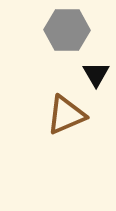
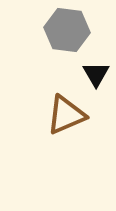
gray hexagon: rotated 6 degrees clockwise
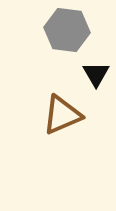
brown triangle: moved 4 px left
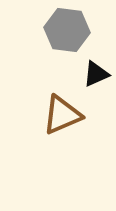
black triangle: rotated 36 degrees clockwise
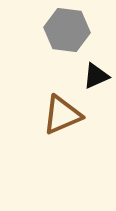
black triangle: moved 2 px down
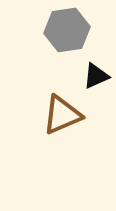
gray hexagon: rotated 15 degrees counterclockwise
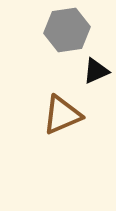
black triangle: moved 5 px up
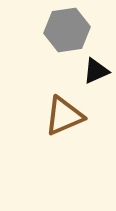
brown triangle: moved 2 px right, 1 px down
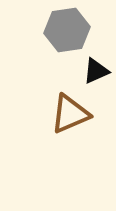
brown triangle: moved 6 px right, 2 px up
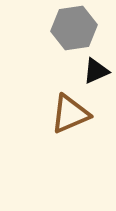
gray hexagon: moved 7 px right, 2 px up
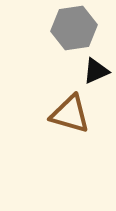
brown triangle: rotated 39 degrees clockwise
